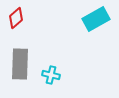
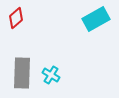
gray rectangle: moved 2 px right, 9 px down
cyan cross: rotated 18 degrees clockwise
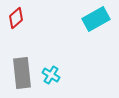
gray rectangle: rotated 8 degrees counterclockwise
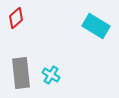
cyan rectangle: moved 7 px down; rotated 60 degrees clockwise
gray rectangle: moved 1 px left
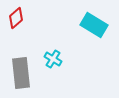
cyan rectangle: moved 2 px left, 1 px up
cyan cross: moved 2 px right, 16 px up
